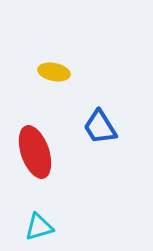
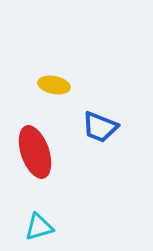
yellow ellipse: moved 13 px down
blue trapezoid: rotated 36 degrees counterclockwise
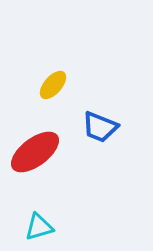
yellow ellipse: moved 1 px left; rotated 60 degrees counterclockwise
red ellipse: rotated 72 degrees clockwise
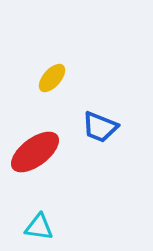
yellow ellipse: moved 1 px left, 7 px up
cyan triangle: rotated 24 degrees clockwise
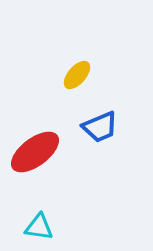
yellow ellipse: moved 25 px right, 3 px up
blue trapezoid: rotated 45 degrees counterclockwise
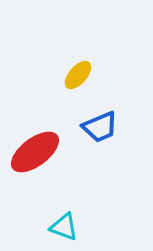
yellow ellipse: moved 1 px right
cyan triangle: moved 25 px right; rotated 12 degrees clockwise
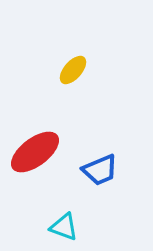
yellow ellipse: moved 5 px left, 5 px up
blue trapezoid: moved 43 px down
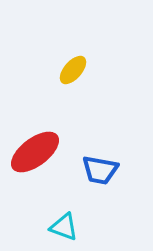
blue trapezoid: rotated 33 degrees clockwise
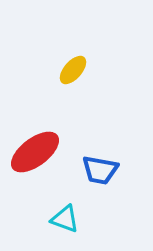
cyan triangle: moved 1 px right, 8 px up
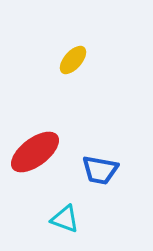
yellow ellipse: moved 10 px up
